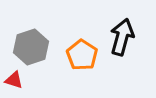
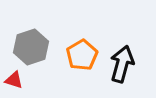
black arrow: moved 27 px down
orange pentagon: rotated 8 degrees clockwise
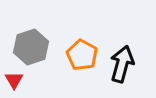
orange pentagon: rotated 12 degrees counterclockwise
red triangle: rotated 42 degrees clockwise
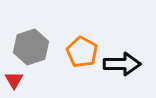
orange pentagon: moved 3 px up
black arrow: rotated 75 degrees clockwise
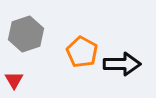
gray hexagon: moved 5 px left, 13 px up
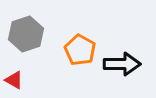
orange pentagon: moved 2 px left, 2 px up
red triangle: rotated 30 degrees counterclockwise
